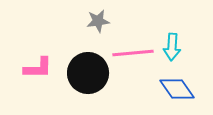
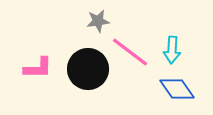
cyan arrow: moved 3 px down
pink line: moved 3 px left, 1 px up; rotated 42 degrees clockwise
black circle: moved 4 px up
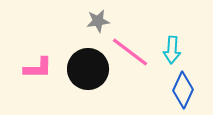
blue diamond: moved 6 px right, 1 px down; rotated 60 degrees clockwise
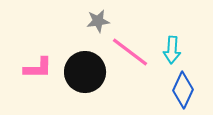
black circle: moved 3 px left, 3 px down
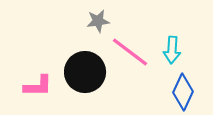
pink L-shape: moved 18 px down
blue diamond: moved 2 px down
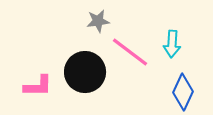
cyan arrow: moved 6 px up
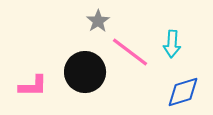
gray star: rotated 25 degrees counterclockwise
pink L-shape: moved 5 px left
blue diamond: rotated 48 degrees clockwise
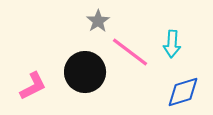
pink L-shape: rotated 28 degrees counterclockwise
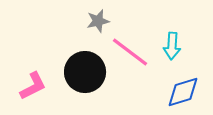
gray star: rotated 20 degrees clockwise
cyan arrow: moved 2 px down
